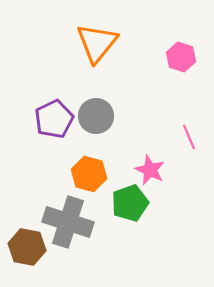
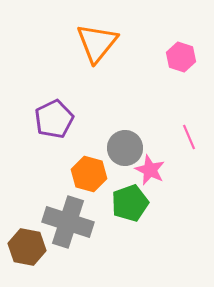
gray circle: moved 29 px right, 32 px down
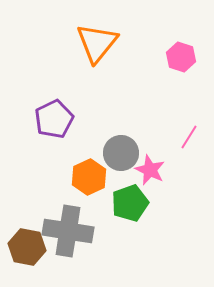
pink line: rotated 55 degrees clockwise
gray circle: moved 4 px left, 5 px down
orange hexagon: moved 3 px down; rotated 20 degrees clockwise
gray cross: moved 9 px down; rotated 9 degrees counterclockwise
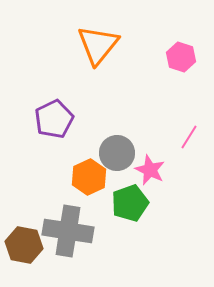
orange triangle: moved 1 px right, 2 px down
gray circle: moved 4 px left
brown hexagon: moved 3 px left, 2 px up
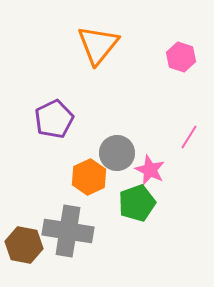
green pentagon: moved 7 px right
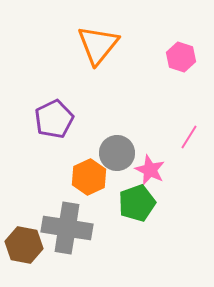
gray cross: moved 1 px left, 3 px up
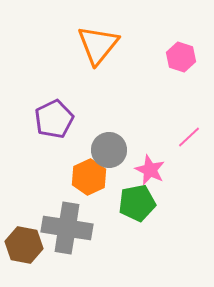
pink line: rotated 15 degrees clockwise
gray circle: moved 8 px left, 3 px up
green pentagon: rotated 9 degrees clockwise
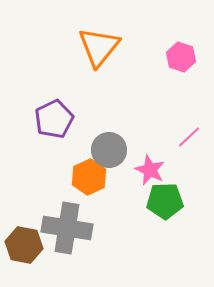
orange triangle: moved 1 px right, 2 px down
green pentagon: moved 28 px right, 2 px up; rotated 9 degrees clockwise
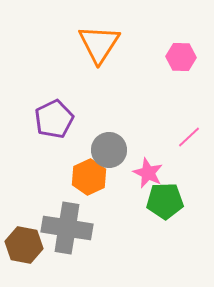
orange triangle: moved 3 px up; rotated 6 degrees counterclockwise
pink hexagon: rotated 16 degrees counterclockwise
pink star: moved 2 px left, 3 px down
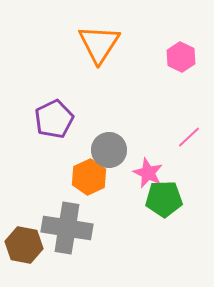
pink hexagon: rotated 24 degrees clockwise
green pentagon: moved 1 px left, 2 px up
